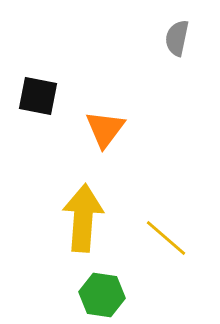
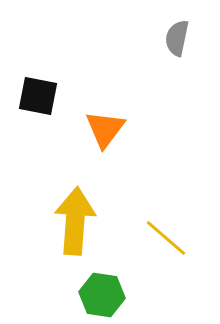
yellow arrow: moved 8 px left, 3 px down
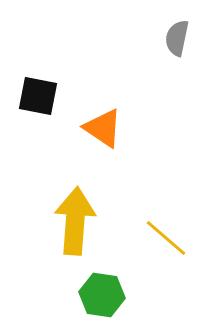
orange triangle: moved 2 px left, 1 px up; rotated 33 degrees counterclockwise
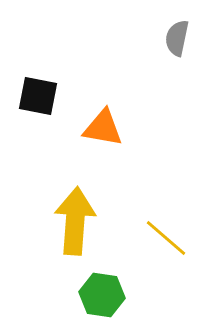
orange triangle: rotated 24 degrees counterclockwise
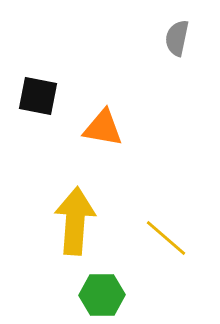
green hexagon: rotated 9 degrees counterclockwise
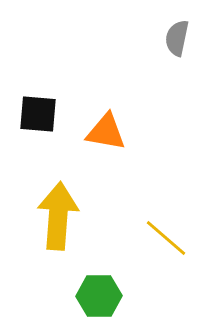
black square: moved 18 px down; rotated 6 degrees counterclockwise
orange triangle: moved 3 px right, 4 px down
yellow arrow: moved 17 px left, 5 px up
green hexagon: moved 3 px left, 1 px down
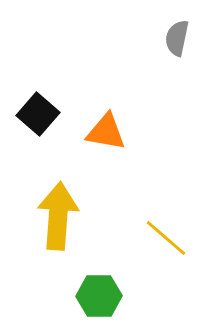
black square: rotated 36 degrees clockwise
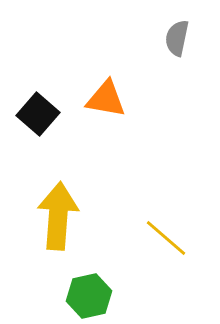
orange triangle: moved 33 px up
green hexagon: moved 10 px left; rotated 12 degrees counterclockwise
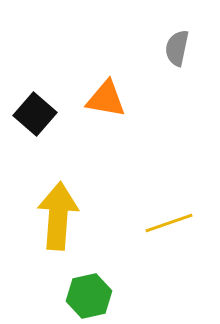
gray semicircle: moved 10 px down
black square: moved 3 px left
yellow line: moved 3 px right, 15 px up; rotated 60 degrees counterclockwise
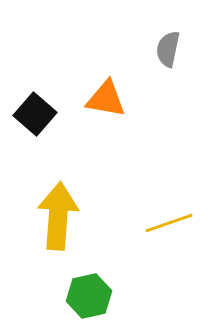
gray semicircle: moved 9 px left, 1 px down
